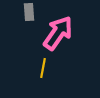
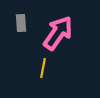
gray rectangle: moved 8 px left, 11 px down
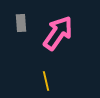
yellow line: moved 3 px right, 13 px down; rotated 24 degrees counterclockwise
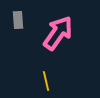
gray rectangle: moved 3 px left, 3 px up
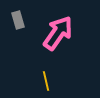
gray rectangle: rotated 12 degrees counterclockwise
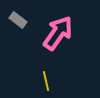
gray rectangle: rotated 36 degrees counterclockwise
